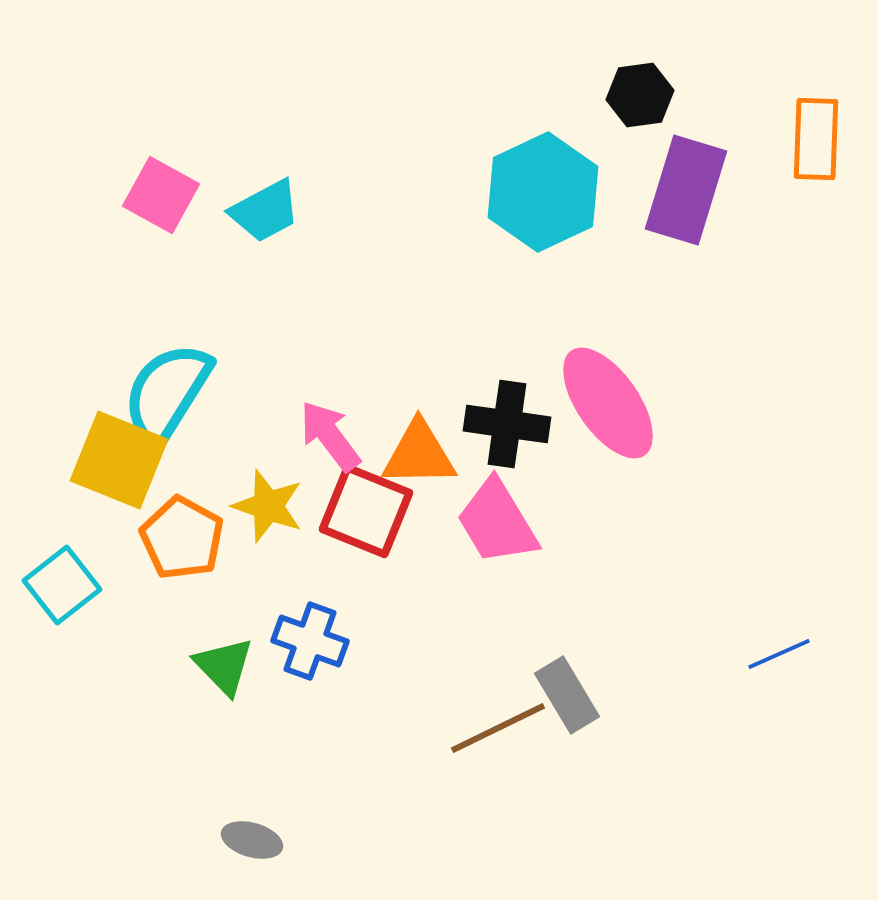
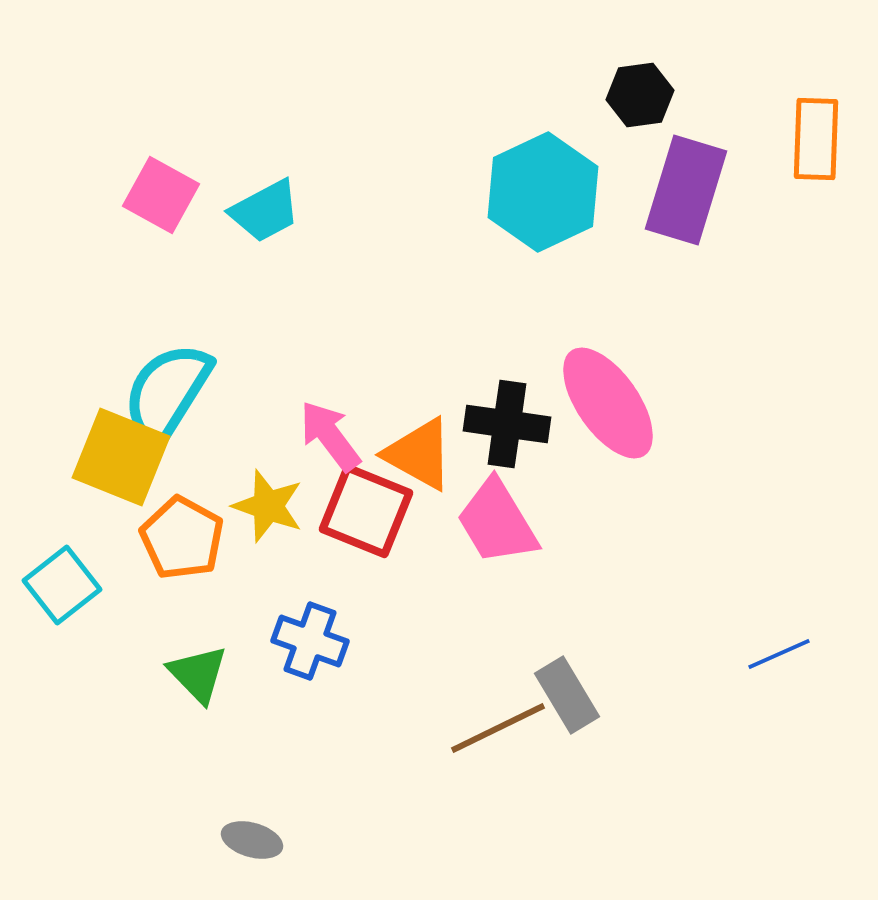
orange triangle: rotated 30 degrees clockwise
yellow square: moved 2 px right, 3 px up
green triangle: moved 26 px left, 8 px down
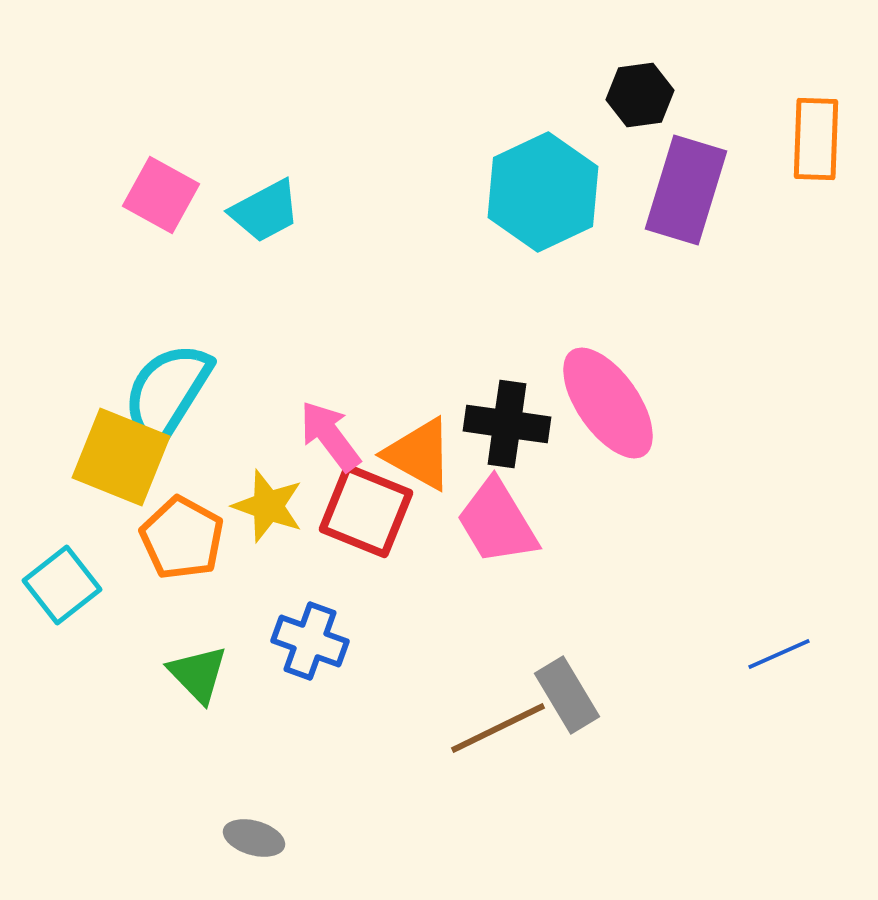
gray ellipse: moved 2 px right, 2 px up
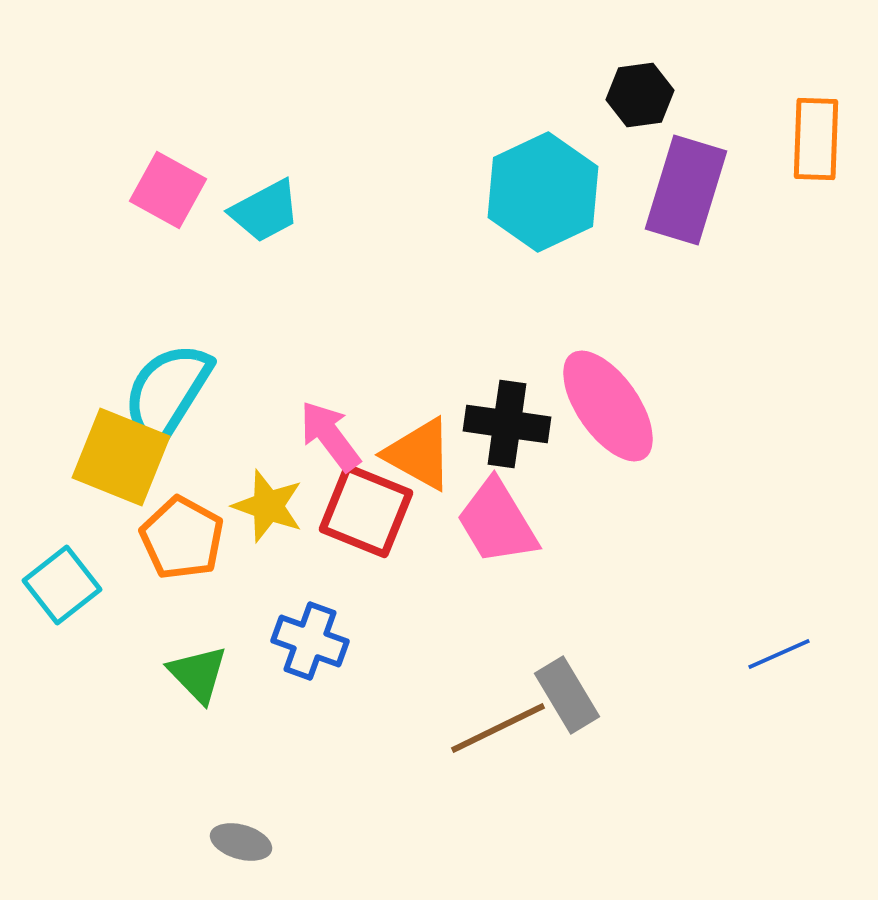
pink square: moved 7 px right, 5 px up
pink ellipse: moved 3 px down
gray ellipse: moved 13 px left, 4 px down
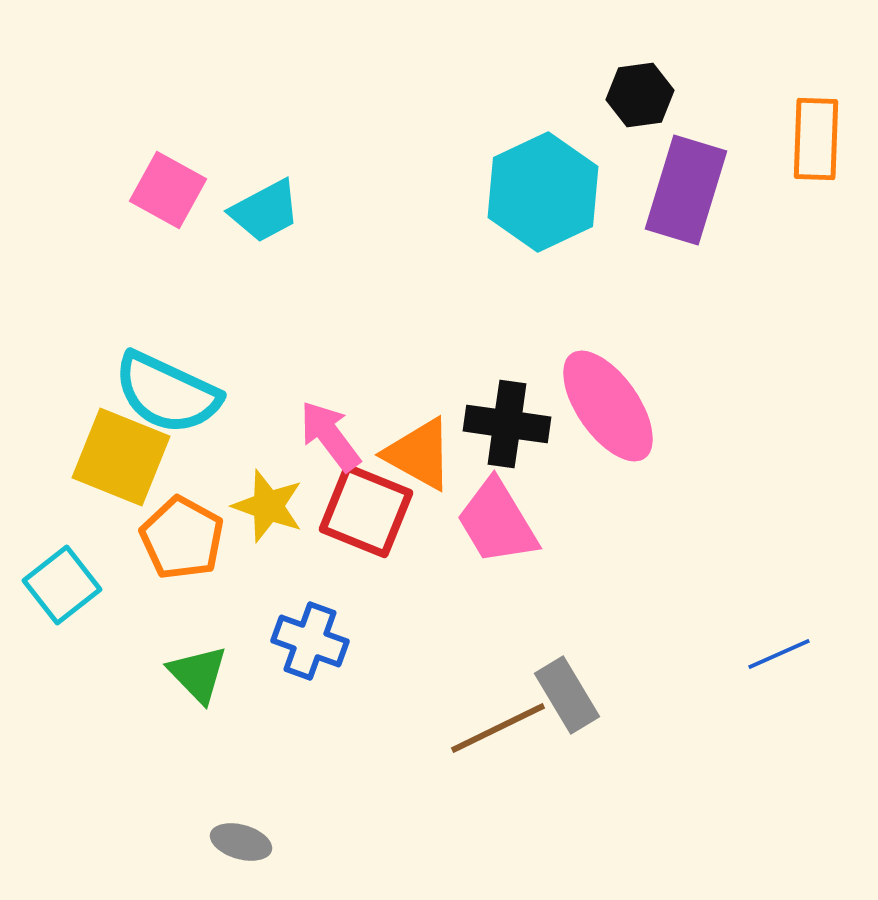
cyan semicircle: rotated 97 degrees counterclockwise
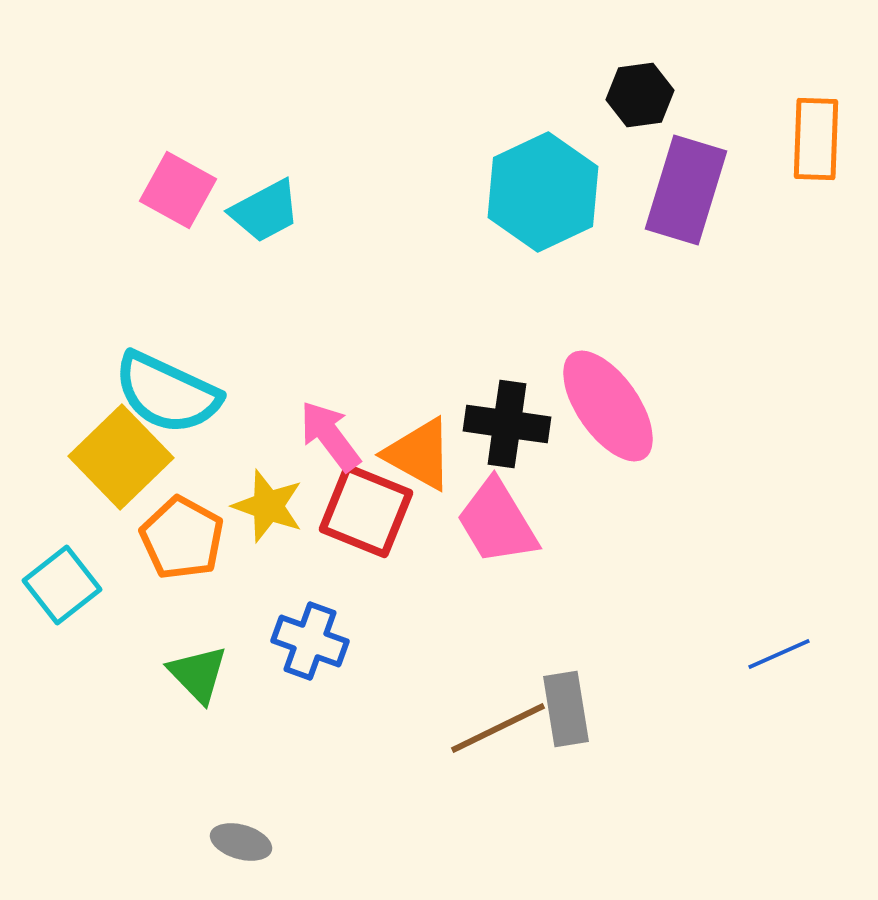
pink square: moved 10 px right
yellow square: rotated 24 degrees clockwise
gray rectangle: moved 1 px left, 14 px down; rotated 22 degrees clockwise
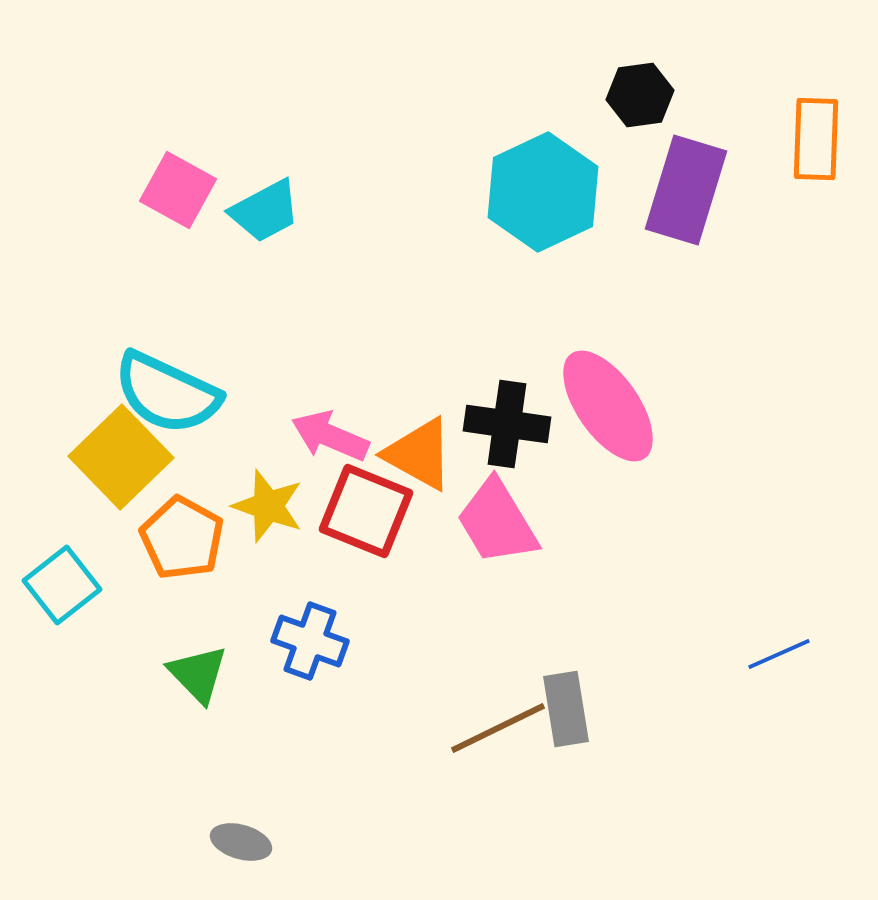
pink arrow: rotated 30 degrees counterclockwise
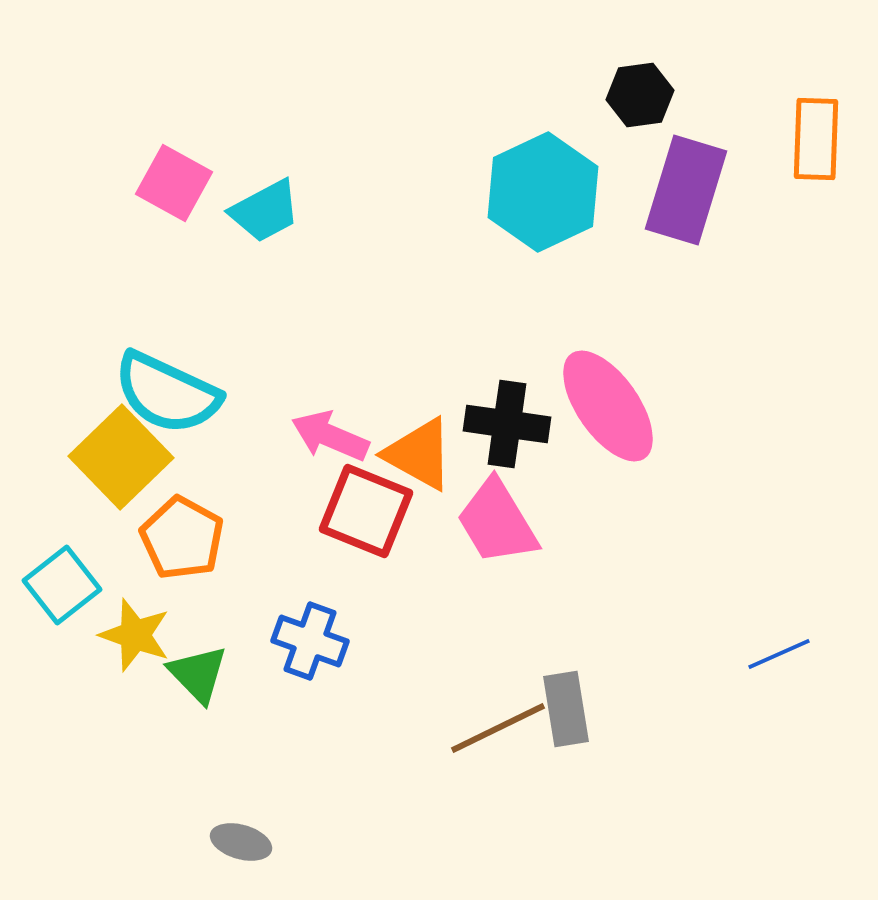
pink square: moved 4 px left, 7 px up
yellow star: moved 133 px left, 129 px down
